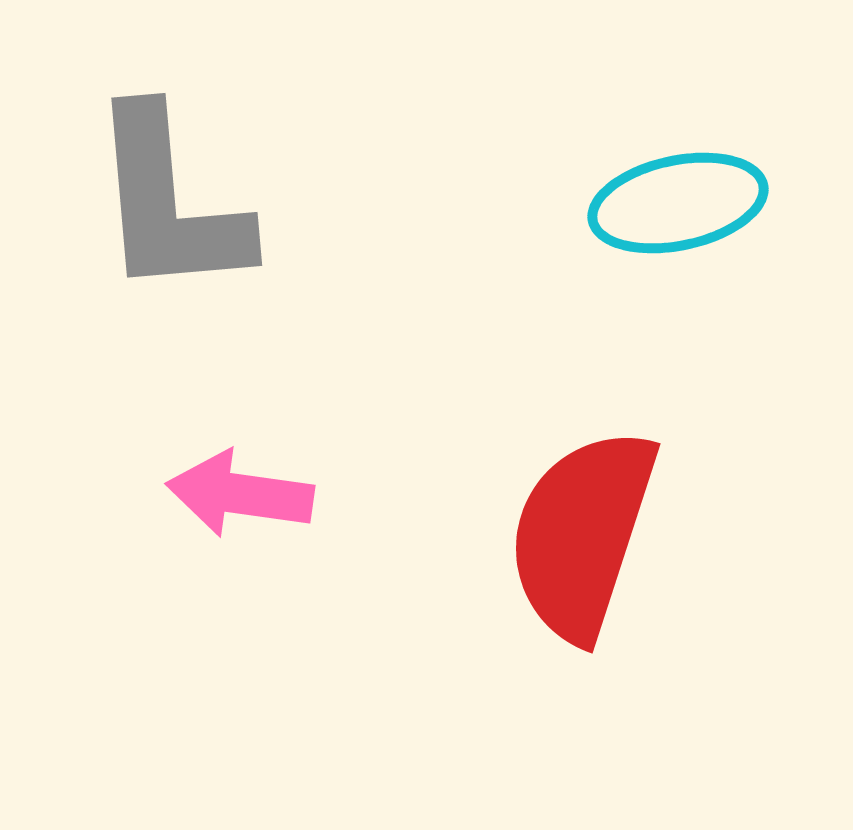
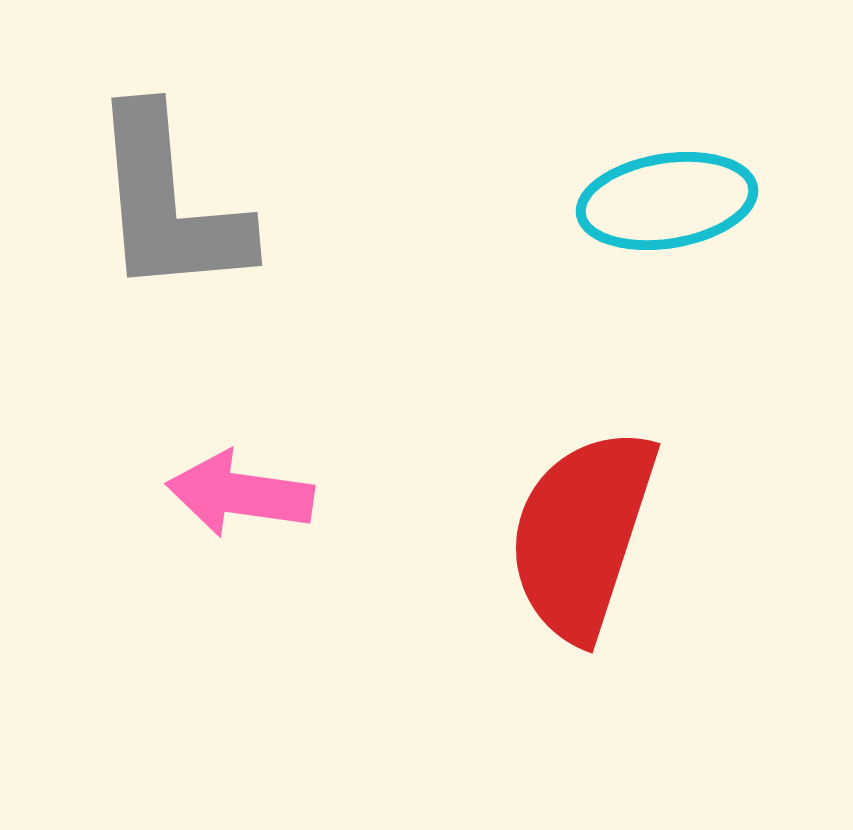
cyan ellipse: moved 11 px left, 2 px up; rotated 3 degrees clockwise
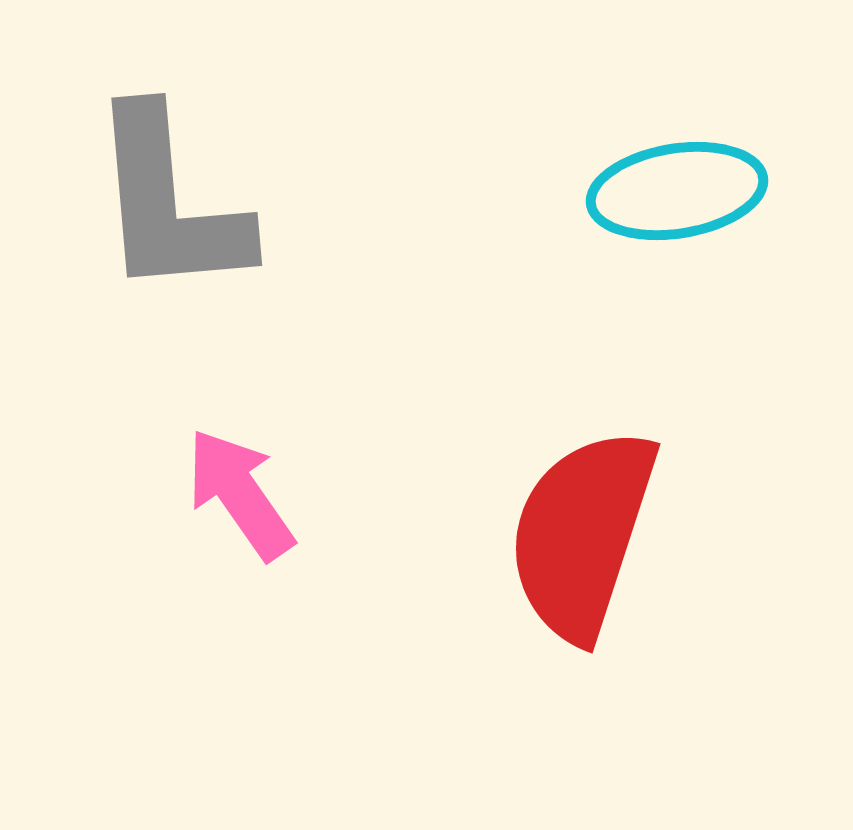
cyan ellipse: moved 10 px right, 10 px up
pink arrow: rotated 47 degrees clockwise
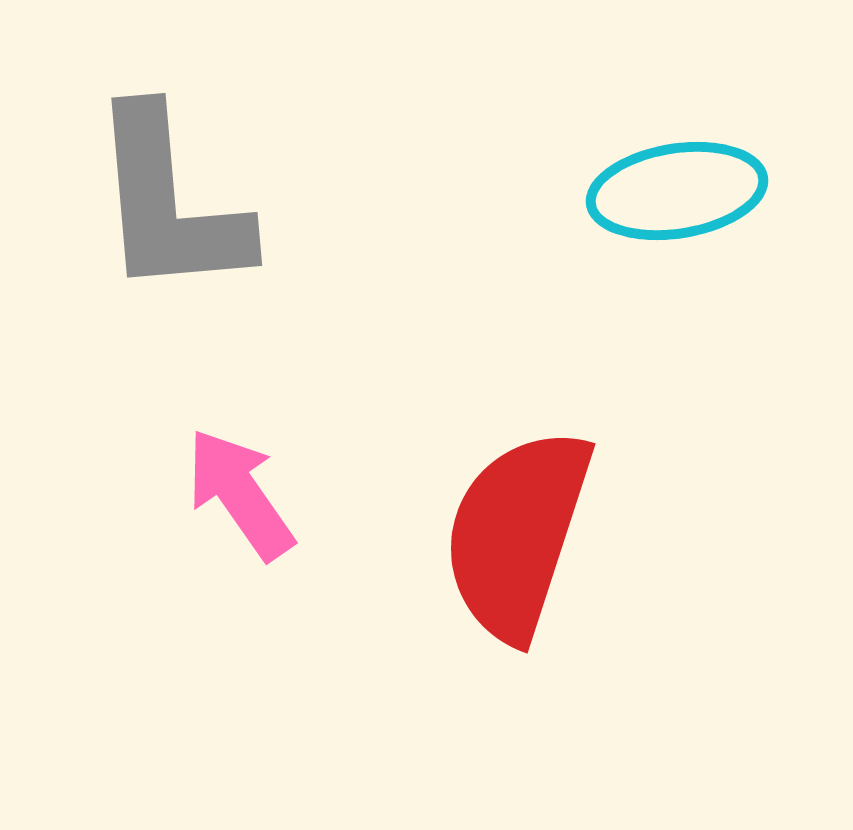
red semicircle: moved 65 px left
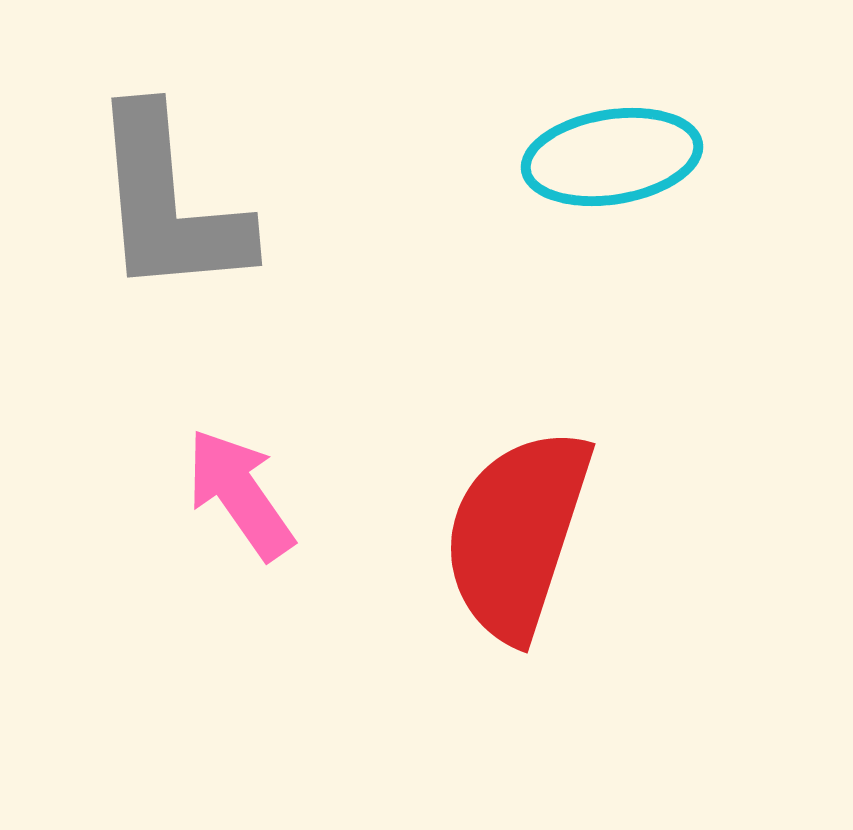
cyan ellipse: moved 65 px left, 34 px up
